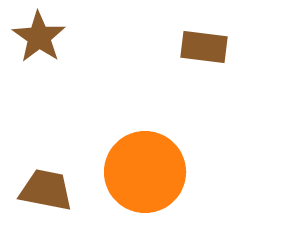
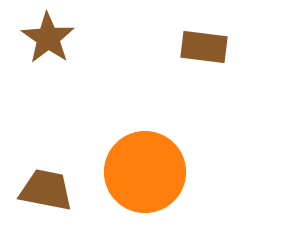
brown star: moved 9 px right, 1 px down
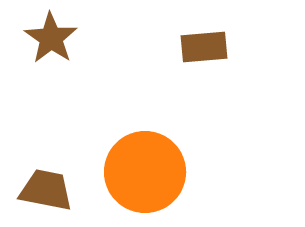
brown star: moved 3 px right
brown rectangle: rotated 12 degrees counterclockwise
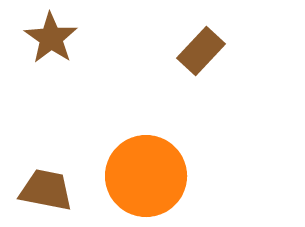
brown rectangle: moved 3 px left, 4 px down; rotated 42 degrees counterclockwise
orange circle: moved 1 px right, 4 px down
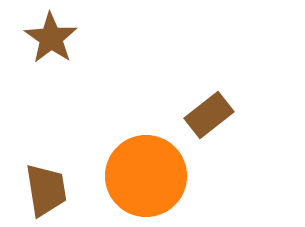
brown rectangle: moved 8 px right, 64 px down; rotated 9 degrees clockwise
brown trapezoid: rotated 70 degrees clockwise
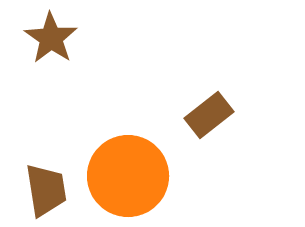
orange circle: moved 18 px left
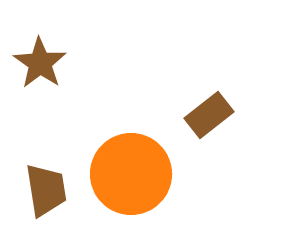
brown star: moved 11 px left, 25 px down
orange circle: moved 3 px right, 2 px up
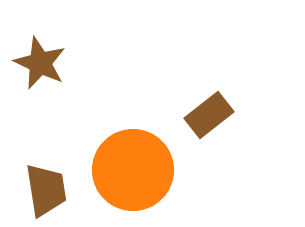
brown star: rotated 10 degrees counterclockwise
orange circle: moved 2 px right, 4 px up
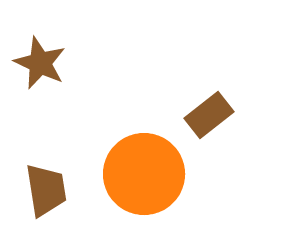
orange circle: moved 11 px right, 4 px down
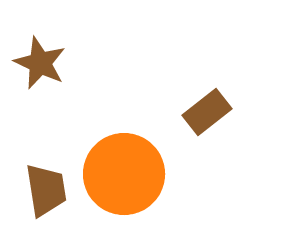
brown rectangle: moved 2 px left, 3 px up
orange circle: moved 20 px left
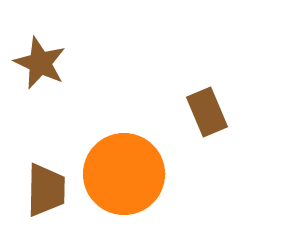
brown rectangle: rotated 75 degrees counterclockwise
brown trapezoid: rotated 10 degrees clockwise
